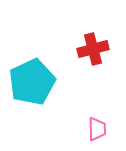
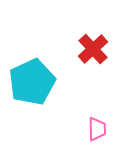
red cross: rotated 28 degrees counterclockwise
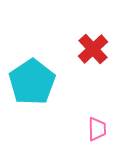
cyan pentagon: rotated 9 degrees counterclockwise
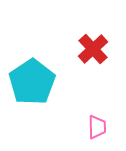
pink trapezoid: moved 2 px up
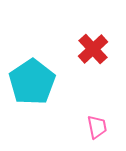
pink trapezoid: rotated 10 degrees counterclockwise
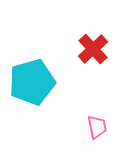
cyan pentagon: rotated 18 degrees clockwise
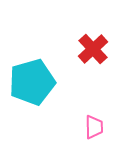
pink trapezoid: moved 3 px left; rotated 10 degrees clockwise
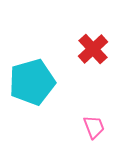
pink trapezoid: rotated 20 degrees counterclockwise
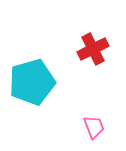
red cross: rotated 16 degrees clockwise
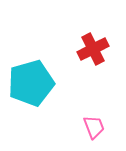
cyan pentagon: moved 1 px left, 1 px down
